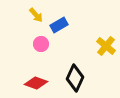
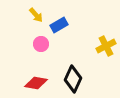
yellow cross: rotated 24 degrees clockwise
black diamond: moved 2 px left, 1 px down
red diamond: rotated 10 degrees counterclockwise
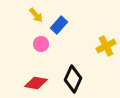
blue rectangle: rotated 18 degrees counterclockwise
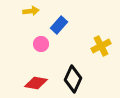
yellow arrow: moved 5 px left, 4 px up; rotated 56 degrees counterclockwise
yellow cross: moved 5 px left
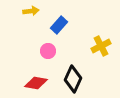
pink circle: moved 7 px right, 7 px down
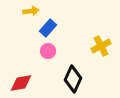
blue rectangle: moved 11 px left, 3 px down
red diamond: moved 15 px left; rotated 20 degrees counterclockwise
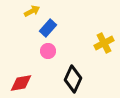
yellow arrow: moved 1 px right; rotated 21 degrees counterclockwise
yellow cross: moved 3 px right, 3 px up
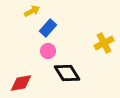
black diamond: moved 6 px left, 6 px up; rotated 56 degrees counterclockwise
